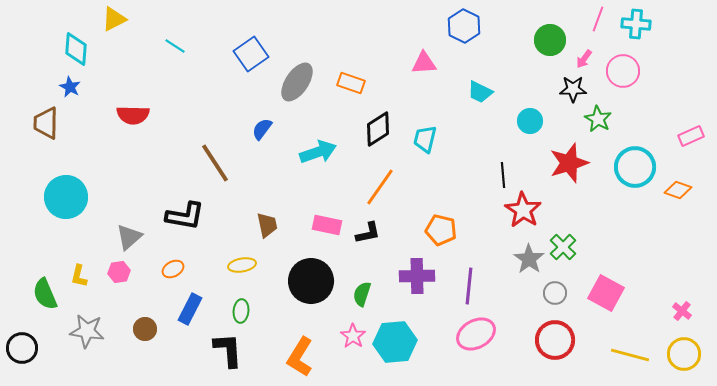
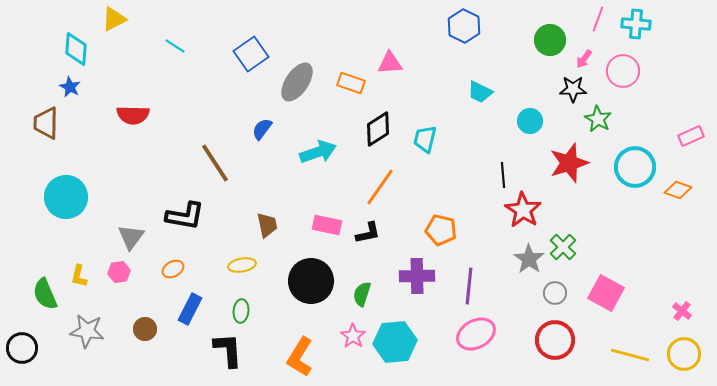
pink triangle at (424, 63): moved 34 px left
gray triangle at (129, 237): moved 2 px right; rotated 12 degrees counterclockwise
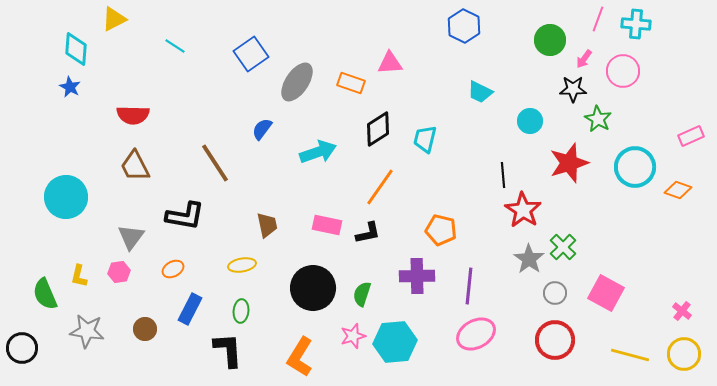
brown trapezoid at (46, 123): moved 89 px right, 43 px down; rotated 28 degrees counterclockwise
black circle at (311, 281): moved 2 px right, 7 px down
pink star at (353, 336): rotated 20 degrees clockwise
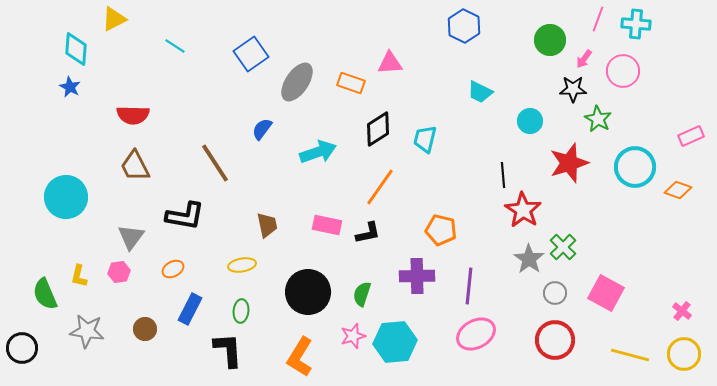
black circle at (313, 288): moved 5 px left, 4 px down
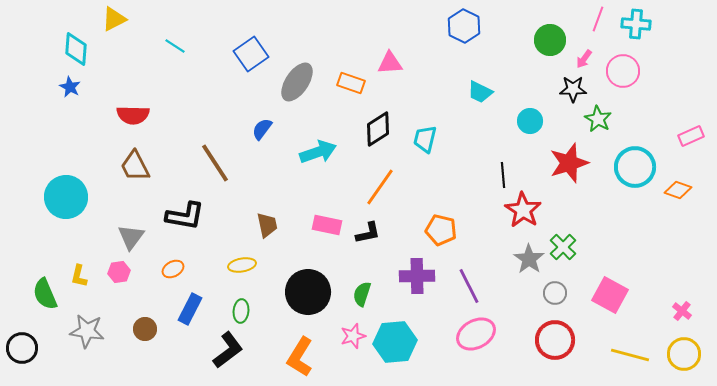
purple line at (469, 286): rotated 33 degrees counterclockwise
pink square at (606, 293): moved 4 px right, 2 px down
black L-shape at (228, 350): rotated 57 degrees clockwise
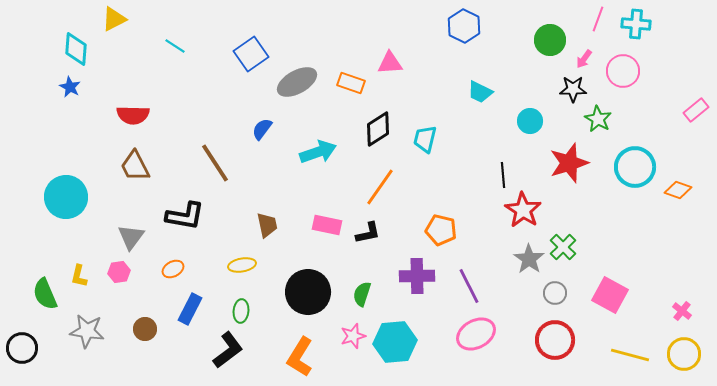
gray ellipse at (297, 82): rotated 27 degrees clockwise
pink rectangle at (691, 136): moved 5 px right, 26 px up; rotated 15 degrees counterclockwise
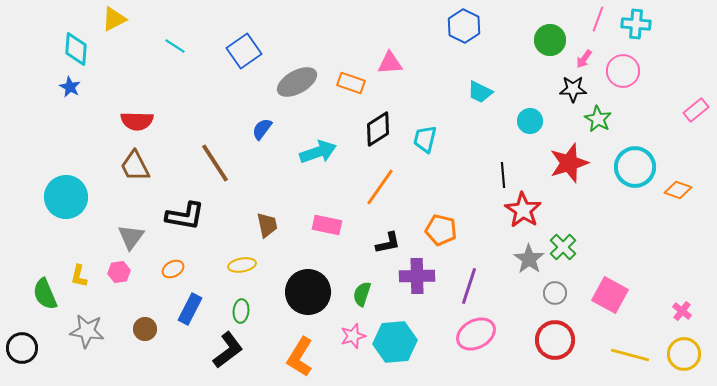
blue square at (251, 54): moved 7 px left, 3 px up
red semicircle at (133, 115): moved 4 px right, 6 px down
black L-shape at (368, 233): moved 20 px right, 10 px down
purple line at (469, 286): rotated 45 degrees clockwise
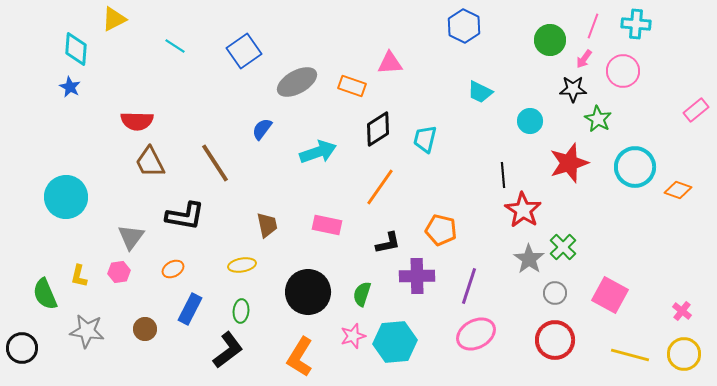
pink line at (598, 19): moved 5 px left, 7 px down
orange rectangle at (351, 83): moved 1 px right, 3 px down
brown trapezoid at (135, 166): moved 15 px right, 4 px up
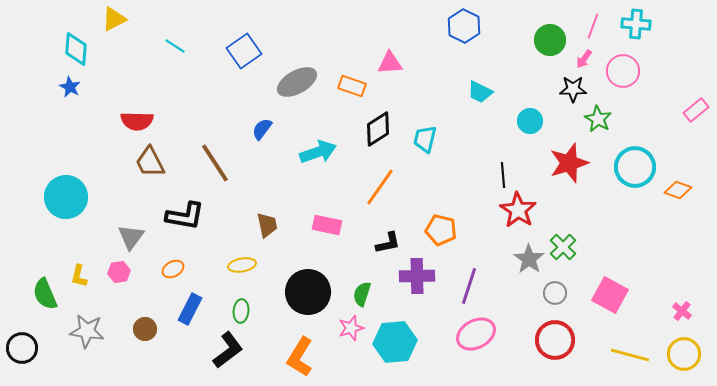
red star at (523, 210): moved 5 px left
pink star at (353, 336): moved 2 px left, 8 px up
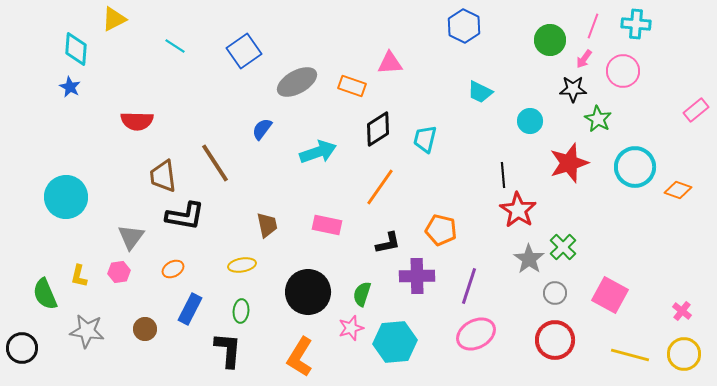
brown trapezoid at (150, 162): moved 13 px right, 14 px down; rotated 20 degrees clockwise
black L-shape at (228, 350): rotated 48 degrees counterclockwise
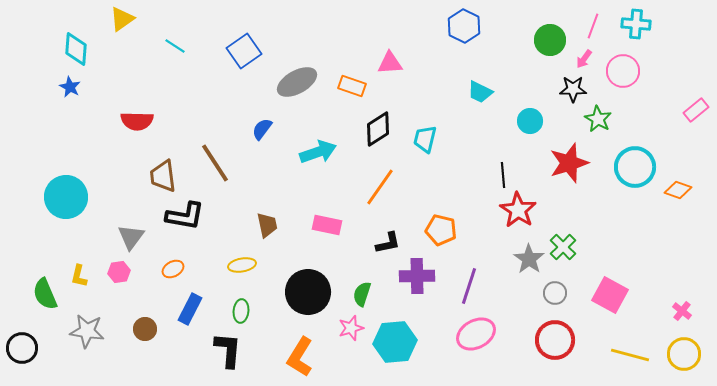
yellow triangle at (114, 19): moved 8 px right; rotated 8 degrees counterclockwise
